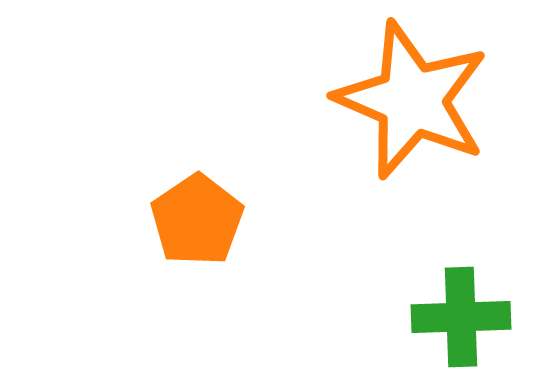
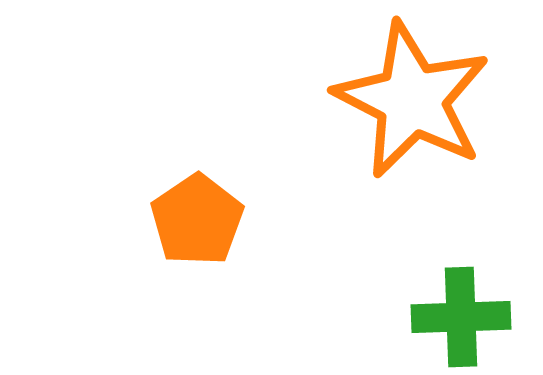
orange star: rotated 4 degrees clockwise
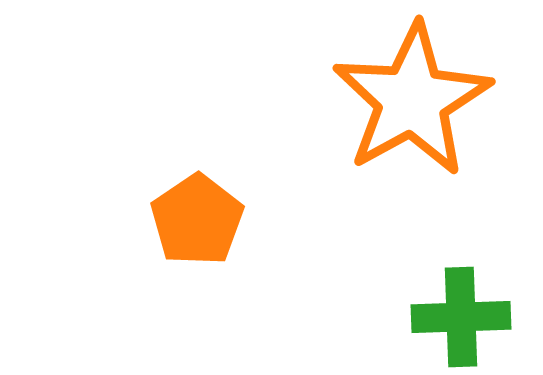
orange star: rotated 16 degrees clockwise
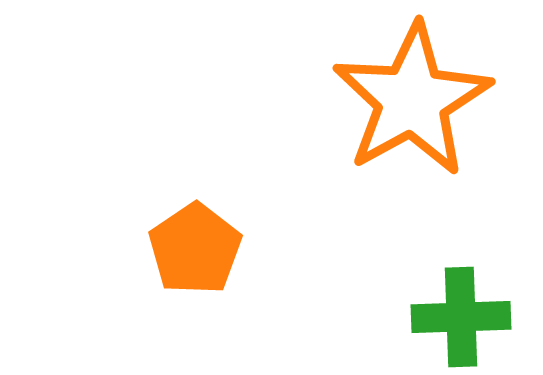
orange pentagon: moved 2 px left, 29 px down
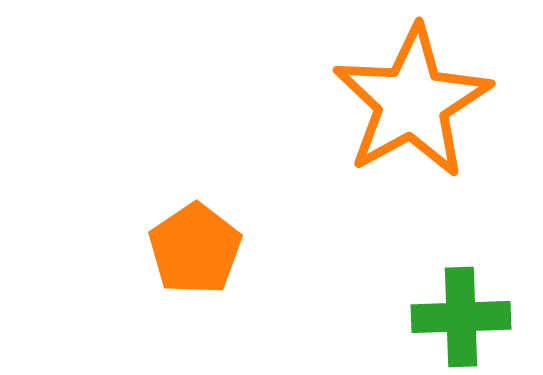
orange star: moved 2 px down
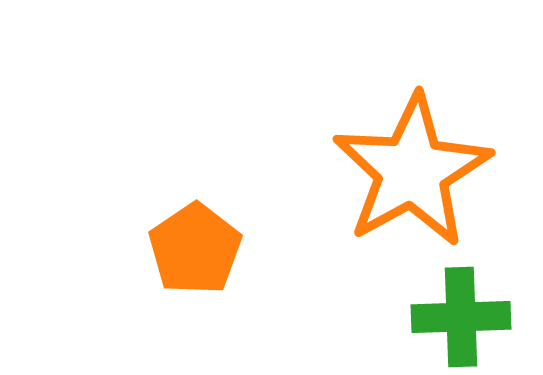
orange star: moved 69 px down
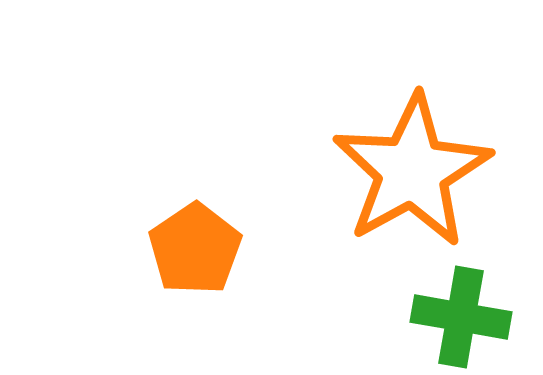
green cross: rotated 12 degrees clockwise
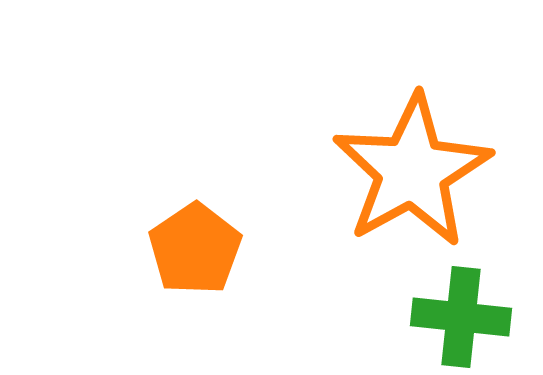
green cross: rotated 4 degrees counterclockwise
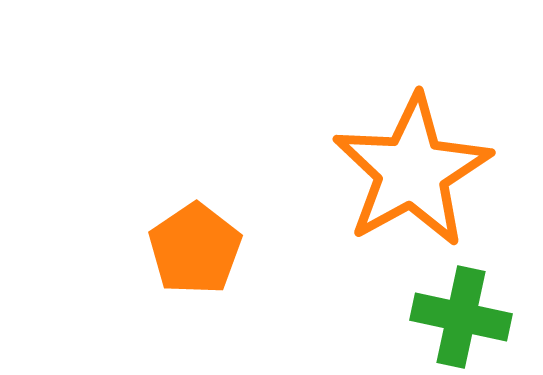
green cross: rotated 6 degrees clockwise
